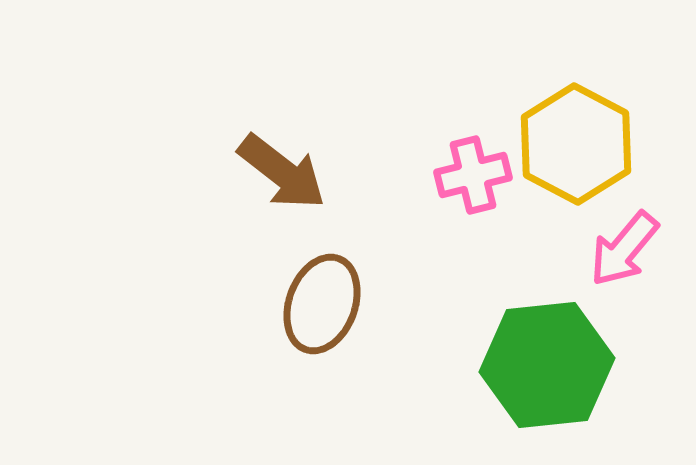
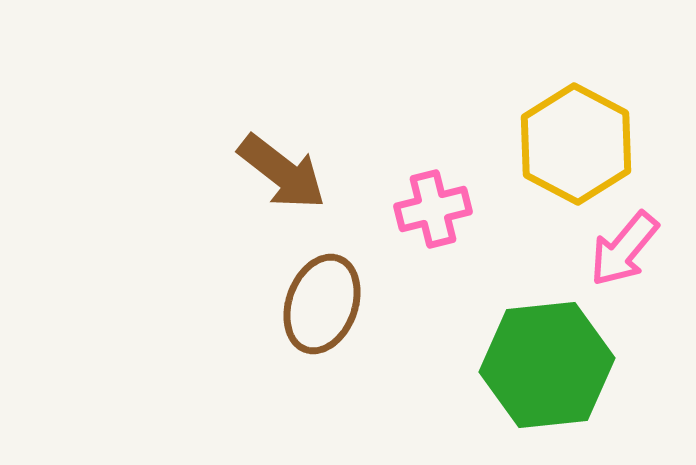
pink cross: moved 40 px left, 34 px down
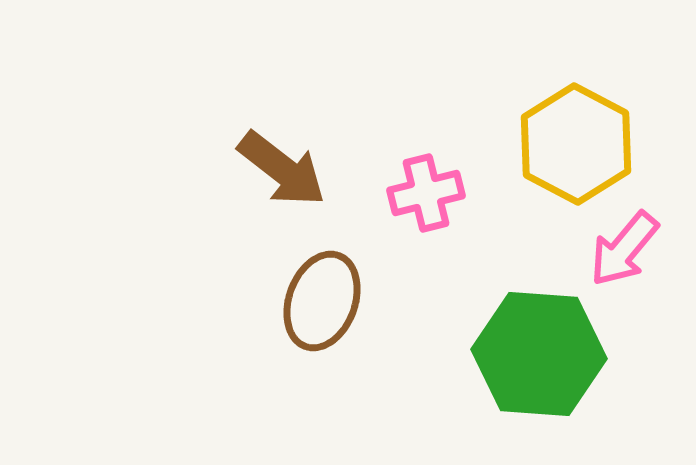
brown arrow: moved 3 px up
pink cross: moved 7 px left, 16 px up
brown ellipse: moved 3 px up
green hexagon: moved 8 px left, 11 px up; rotated 10 degrees clockwise
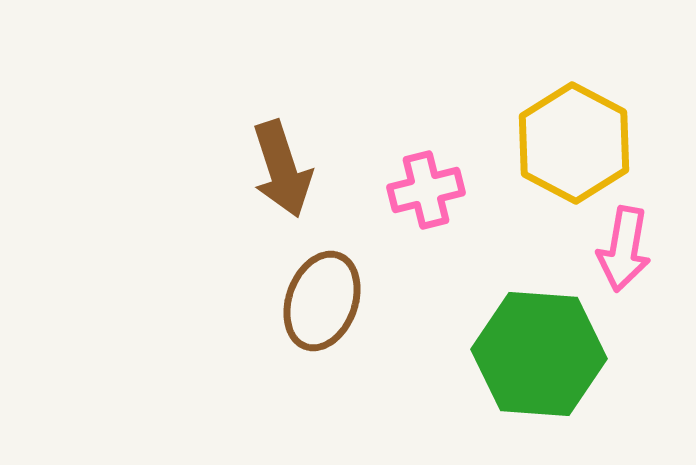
yellow hexagon: moved 2 px left, 1 px up
brown arrow: rotated 34 degrees clockwise
pink cross: moved 3 px up
pink arrow: rotated 30 degrees counterclockwise
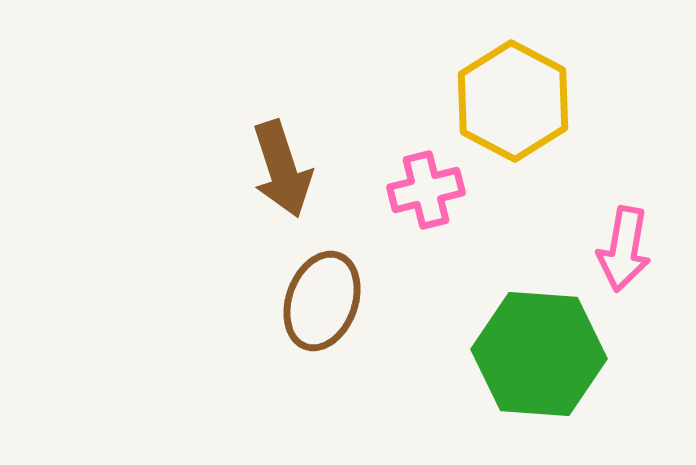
yellow hexagon: moved 61 px left, 42 px up
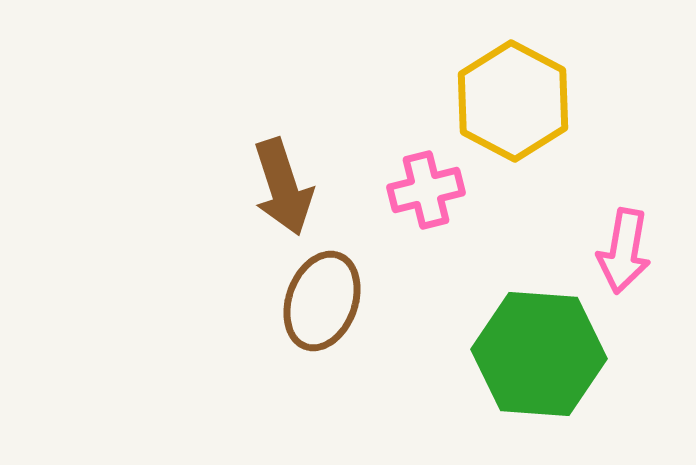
brown arrow: moved 1 px right, 18 px down
pink arrow: moved 2 px down
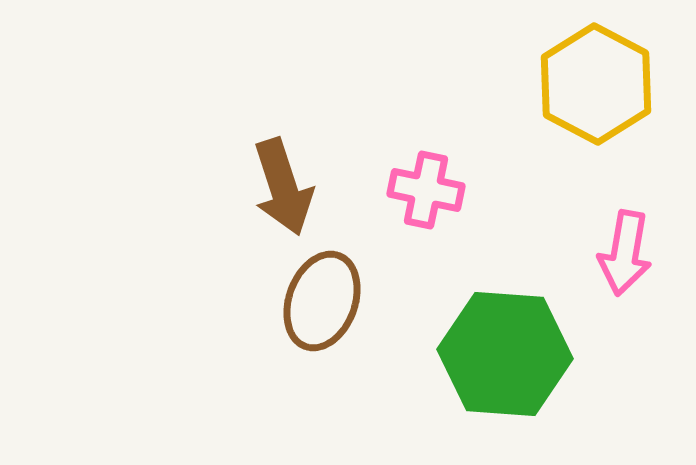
yellow hexagon: moved 83 px right, 17 px up
pink cross: rotated 26 degrees clockwise
pink arrow: moved 1 px right, 2 px down
green hexagon: moved 34 px left
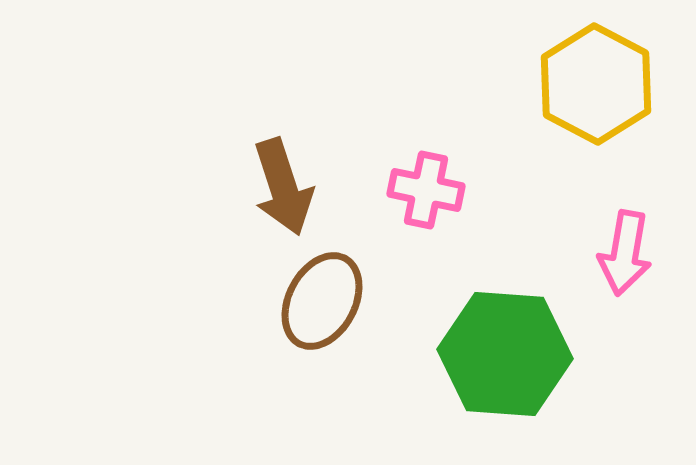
brown ellipse: rotated 8 degrees clockwise
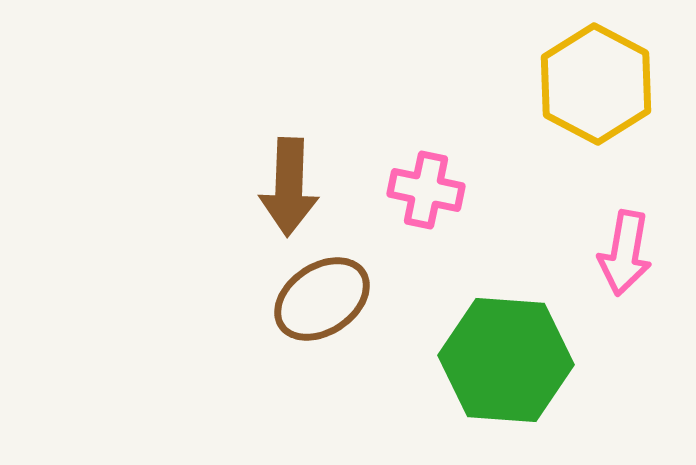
brown arrow: moved 6 px right; rotated 20 degrees clockwise
brown ellipse: moved 2 px up; rotated 28 degrees clockwise
green hexagon: moved 1 px right, 6 px down
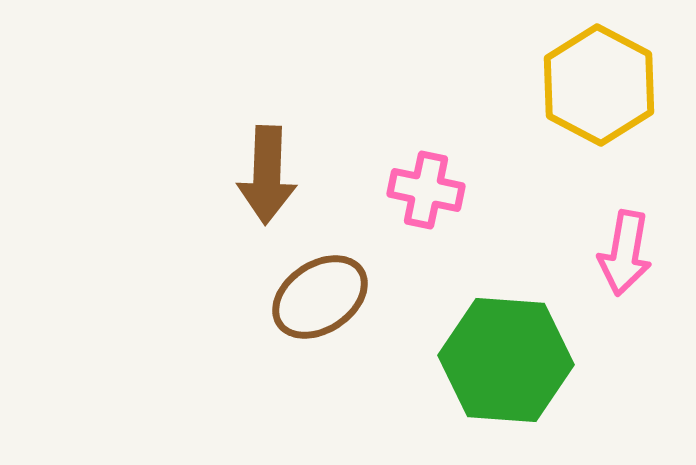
yellow hexagon: moved 3 px right, 1 px down
brown arrow: moved 22 px left, 12 px up
brown ellipse: moved 2 px left, 2 px up
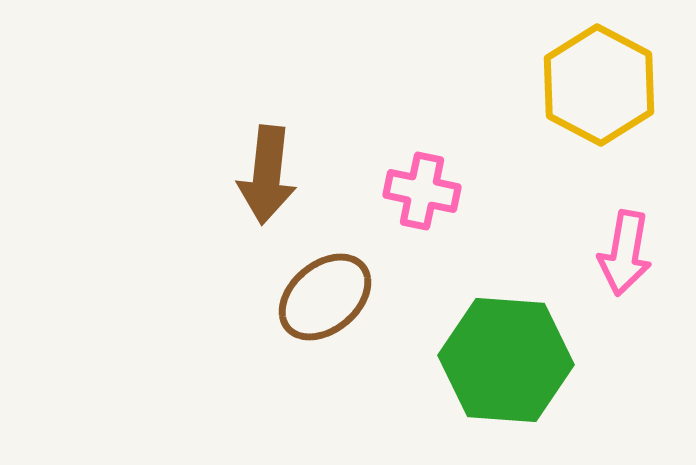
brown arrow: rotated 4 degrees clockwise
pink cross: moved 4 px left, 1 px down
brown ellipse: moved 5 px right; rotated 6 degrees counterclockwise
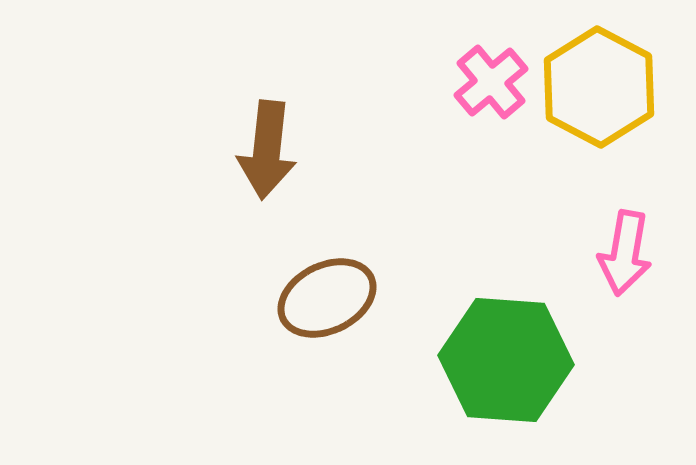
yellow hexagon: moved 2 px down
brown arrow: moved 25 px up
pink cross: moved 69 px right, 109 px up; rotated 38 degrees clockwise
brown ellipse: moved 2 px right, 1 px down; rotated 14 degrees clockwise
